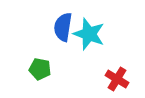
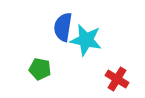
cyan star: moved 3 px left, 6 px down; rotated 8 degrees counterclockwise
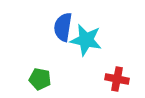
green pentagon: moved 10 px down
red cross: rotated 20 degrees counterclockwise
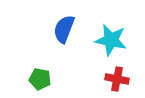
blue semicircle: moved 1 px right, 2 px down; rotated 12 degrees clockwise
cyan star: moved 25 px right
